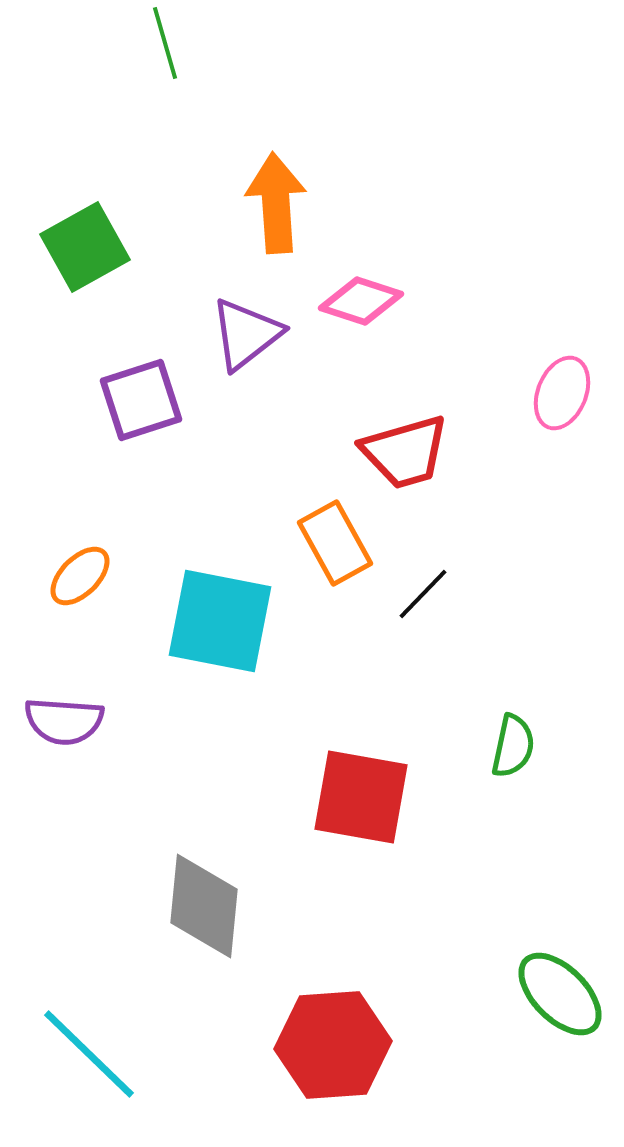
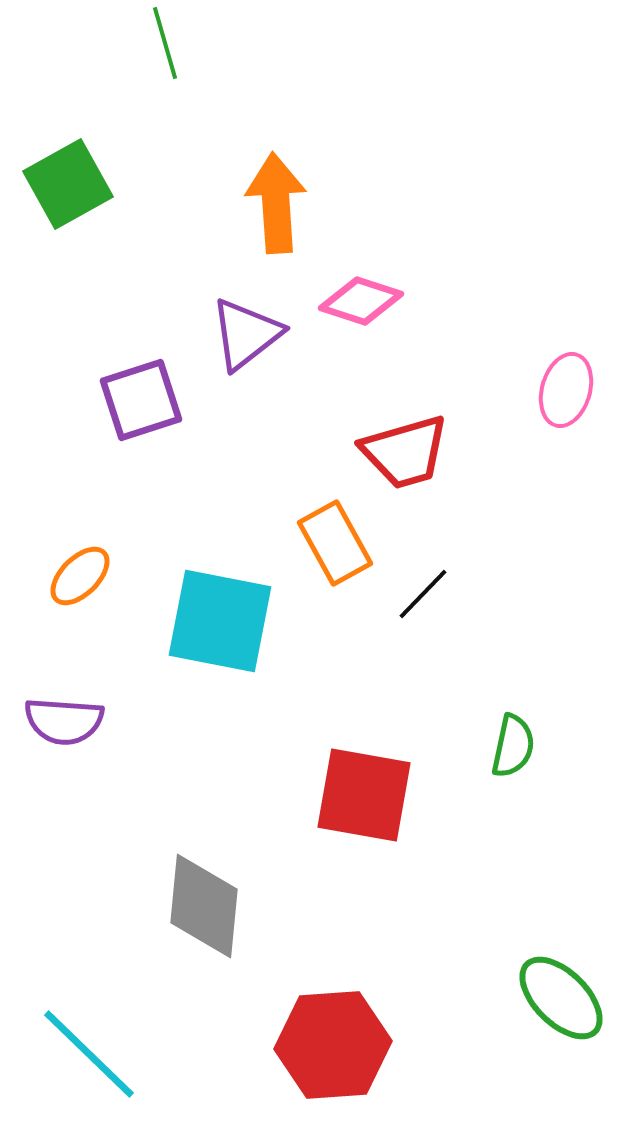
green square: moved 17 px left, 63 px up
pink ellipse: moved 4 px right, 3 px up; rotated 6 degrees counterclockwise
red square: moved 3 px right, 2 px up
green ellipse: moved 1 px right, 4 px down
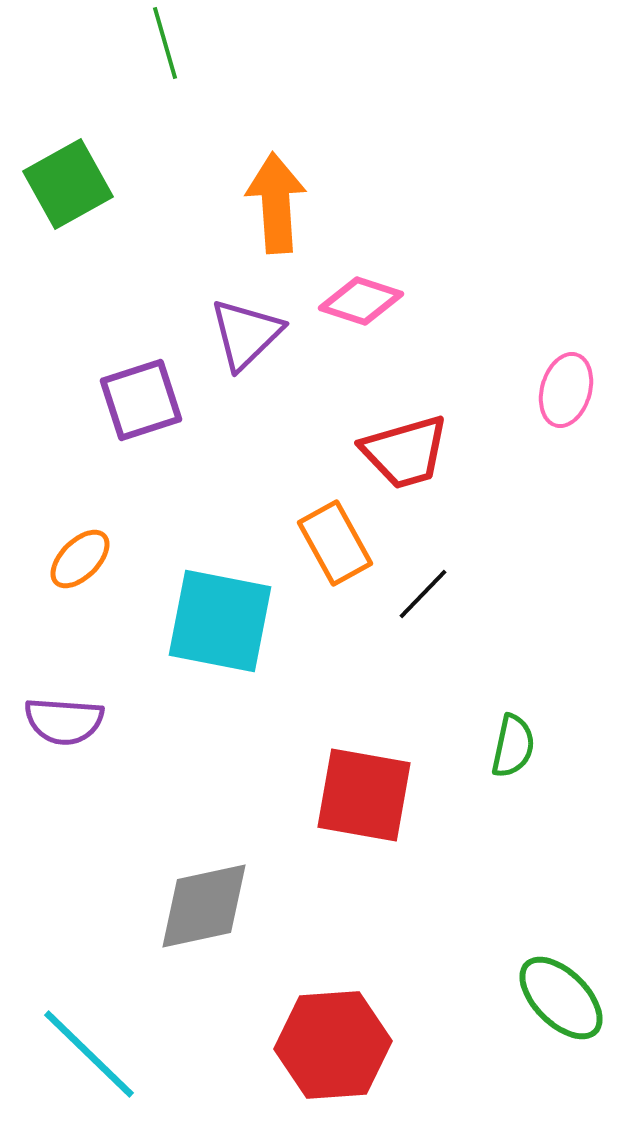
purple triangle: rotated 6 degrees counterclockwise
orange ellipse: moved 17 px up
gray diamond: rotated 72 degrees clockwise
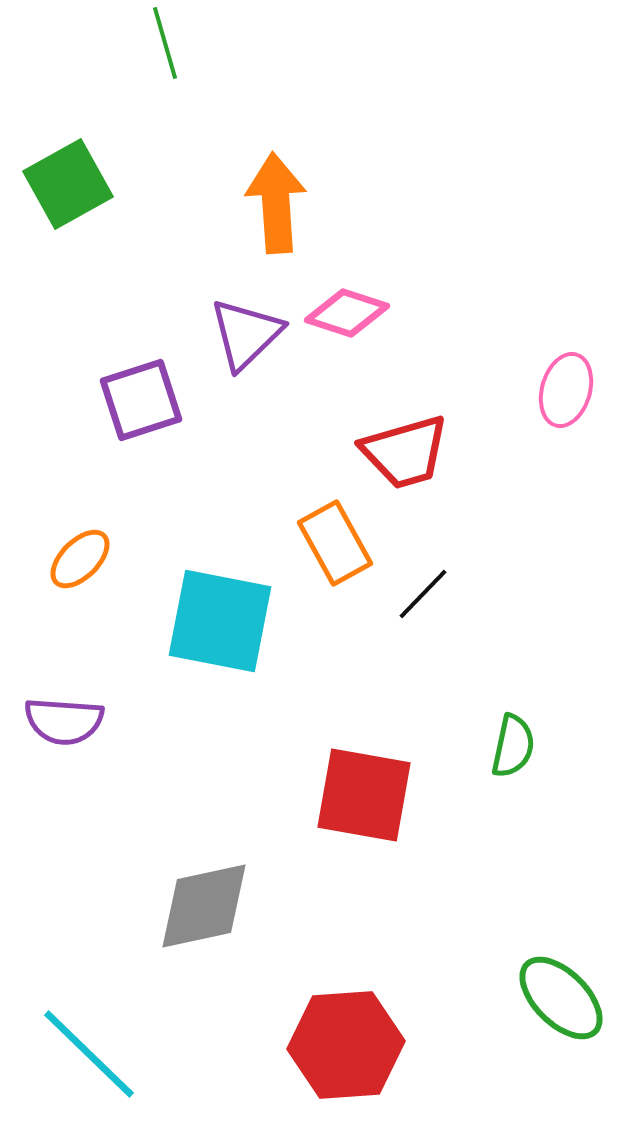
pink diamond: moved 14 px left, 12 px down
red hexagon: moved 13 px right
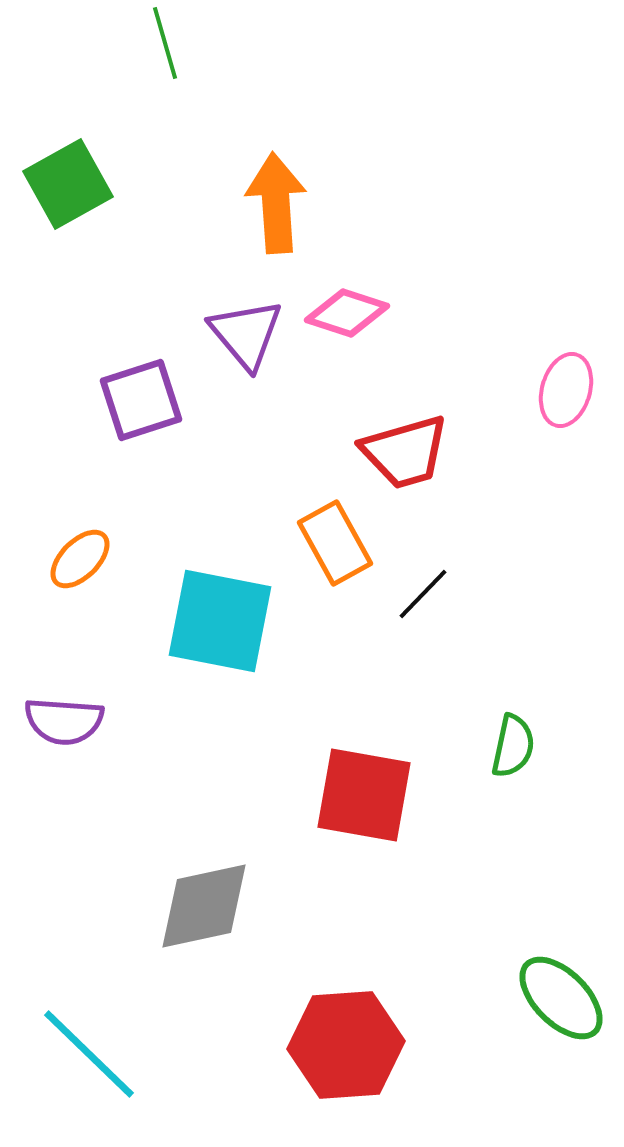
purple triangle: rotated 26 degrees counterclockwise
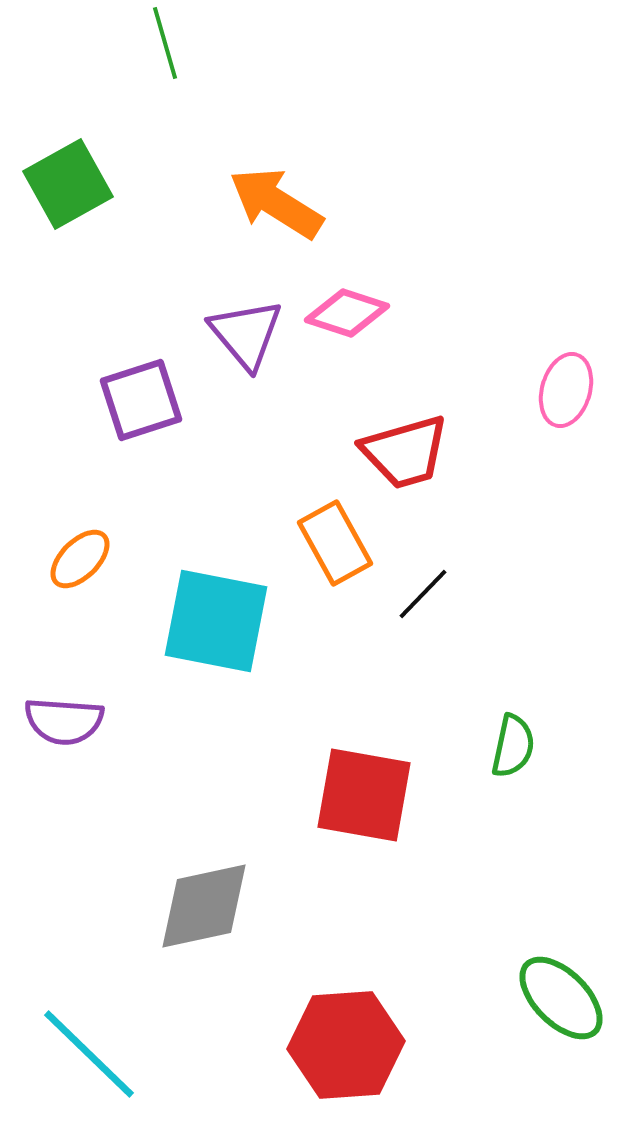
orange arrow: rotated 54 degrees counterclockwise
cyan square: moved 4 px left
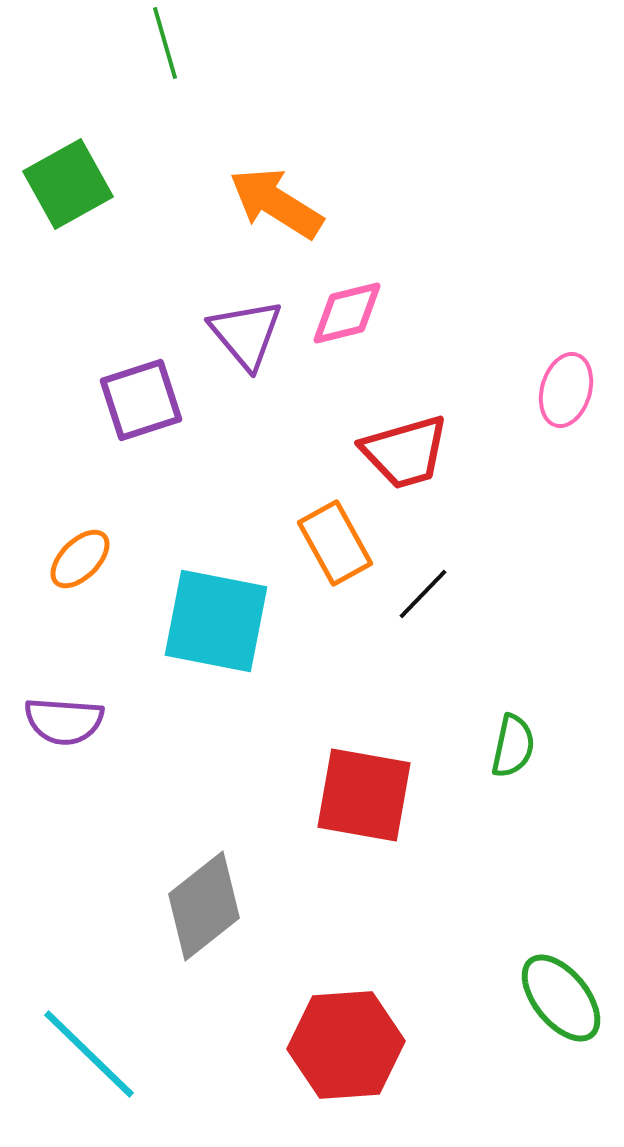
pink diamond: rotated 32 degrees counterclockwise
gray diamond: rotated 26 degrees counterclockwise
green ellipse: rotated 6 degrees clockwise
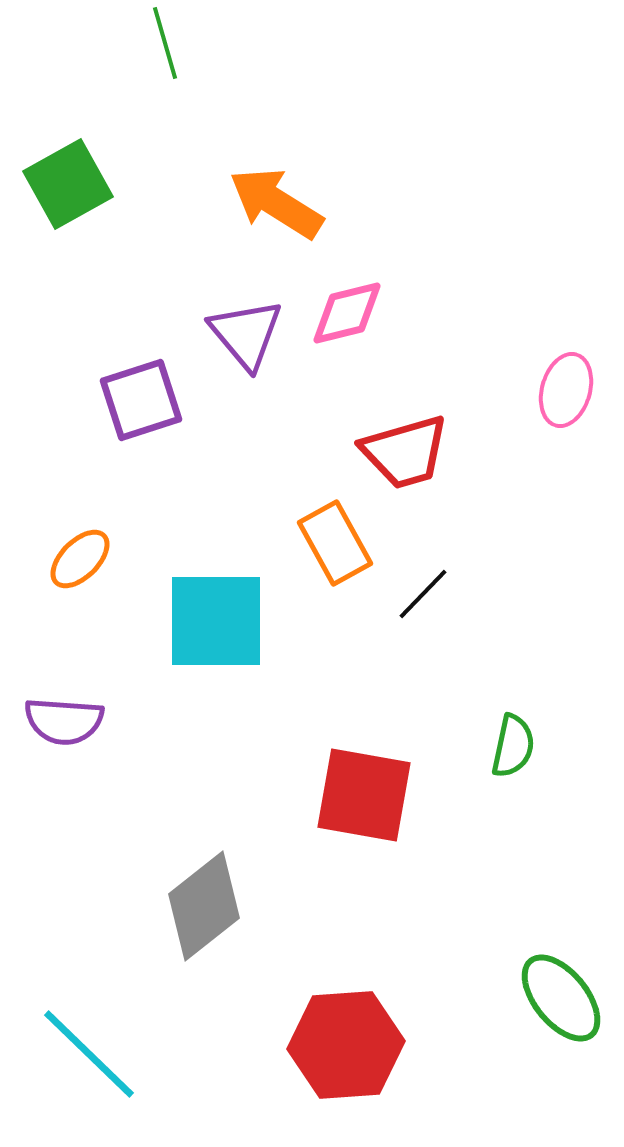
cyan square: rotated 11 degrees counterclockwise
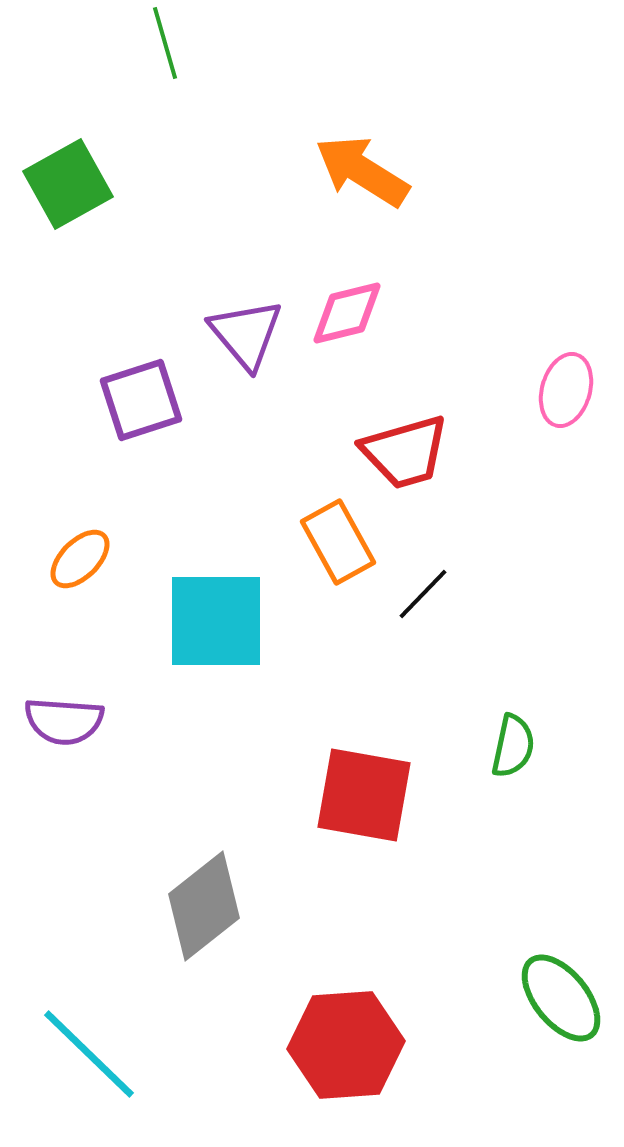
orange arrow: moved 86 px right, 32 px up
orange rectangle: moved 3 px right, 1 px up
